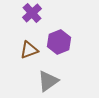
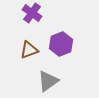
purple cross: rotated 12 degrees counterclockwise
purple hexagon: moved 2 px right, 2 px down
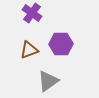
purple hexagon: rotated 20 degrees clockwise
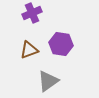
purple cross: rotated 30 degrees clockwise
purple hexagon: rotated 10 degrees clockwise
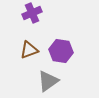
purple hexagon: moved 7 px down
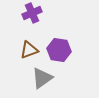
purple hexagon: moved 2 px left, 1 px up
gray triangle: moved 6 px left, 3 px up
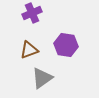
purple hexagon: moved 7 px right, 5 px up
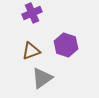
purple hexagon: rotated 10 degrees clockwise
brown triangle: moved 2 px right, 1 px down
